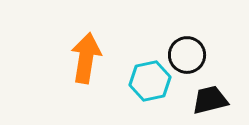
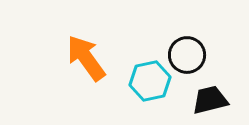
orange arrow: rotated 45 degrees counterclockwise
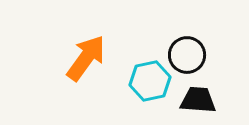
orange arrow: rotated 72 degrees clockwise
black trapezoid: moved 12 px left; rotated 18 degrees clockwise
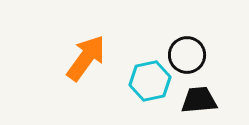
black trapezoid: moved 1 px right; rotated 9 degrees counterclockwise
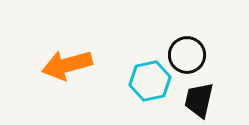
orange arrow: moved 19 px left, 7 px down; rotated 141 degrees counterclockwise
black trapezoid: rotated 72 degrees counterclockwise
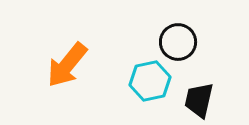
black circle: moved 9 px left, 13 px up
orange arrow: rotated 36 degrees counterclockwise
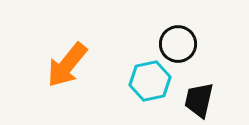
black circle: moved 2 px down
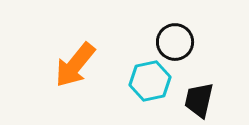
black circle: moved 3 px left, 2 px up
orange arrow: moved 8 px right
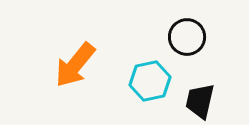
black circle: moved 12 px right, 5 px up
black trapezoid: moved 1 px right, 1 px down
